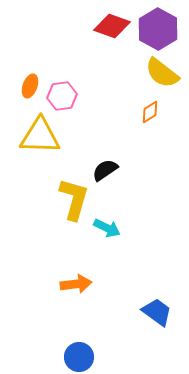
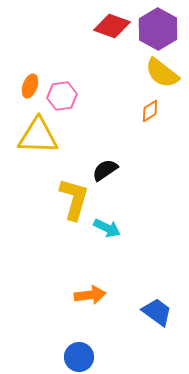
orange diamond: moved 1 px up
yellow triangle: moved 2 px left
orange arrow: moved 14 px right, 11 px down
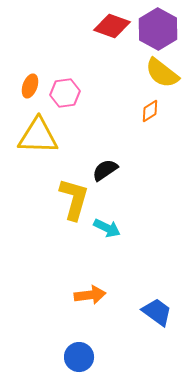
pink hexagon: moved 3 px right, 3 px up
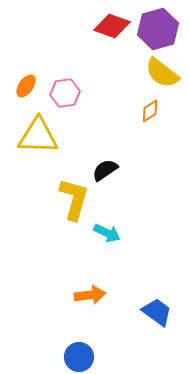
purple hexagon: rotated 15 degrees clockwise
orange ellipse: moved 4 px left; rotated 15 degrees clockwise
cyan arrow: moved 5 px down
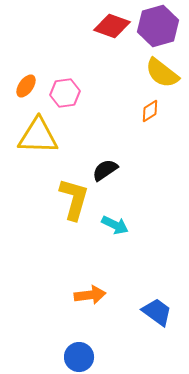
purple hexagon: moved 3 px up
cyan arrow: moved 8 px right, 8 px up
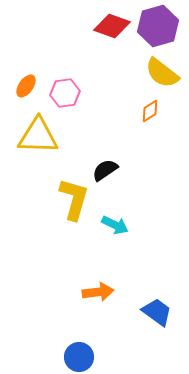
orange arrow: moved 8 px right, 3 px up
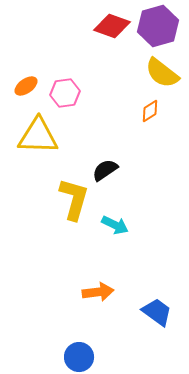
orange ellipse: rotated 20 degrees clockwise
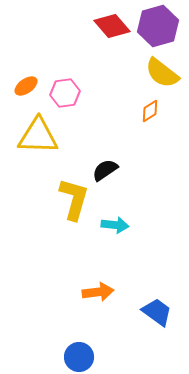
red diamond: rotated 30 degrees clockwise
cyan arrow: rotated 20 degrees counterclockwise
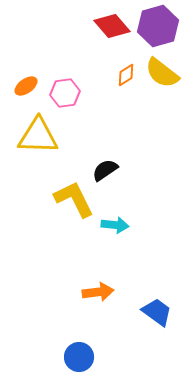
orange diamond: moved 24 px left, 36 px up
yellow L-shape: rotated 42 degrees counterclockwise
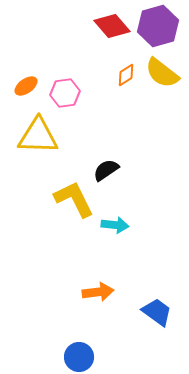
black semicircle: moved 1 px right
